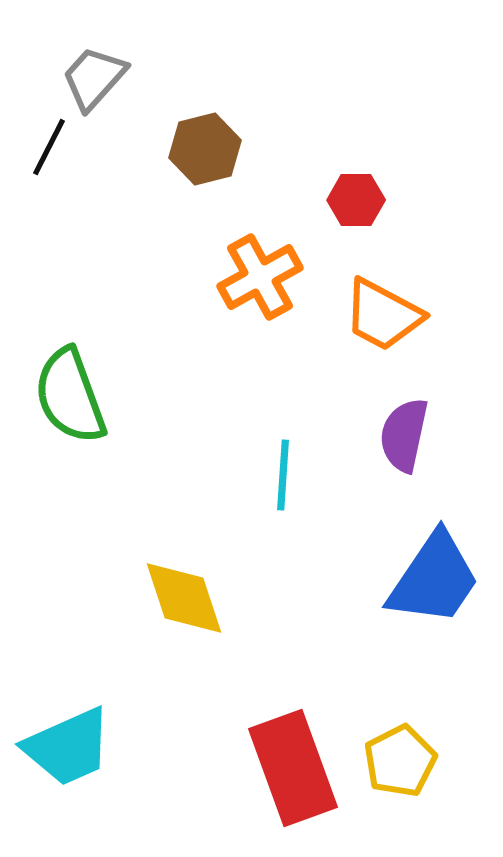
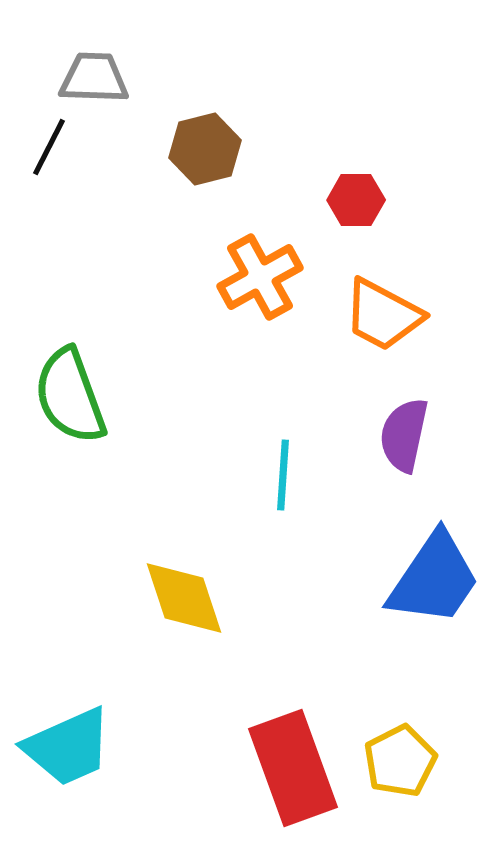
gray trapezoid: rotated 50 degrees clockwise
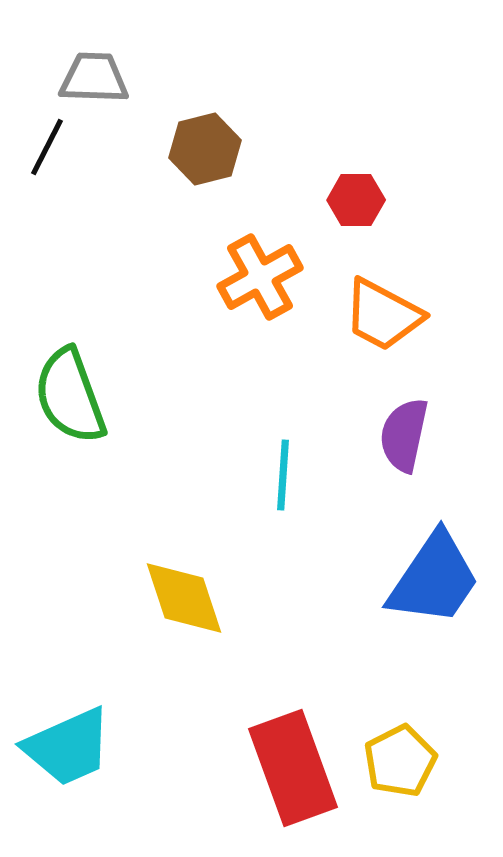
black line: moved 2 px left
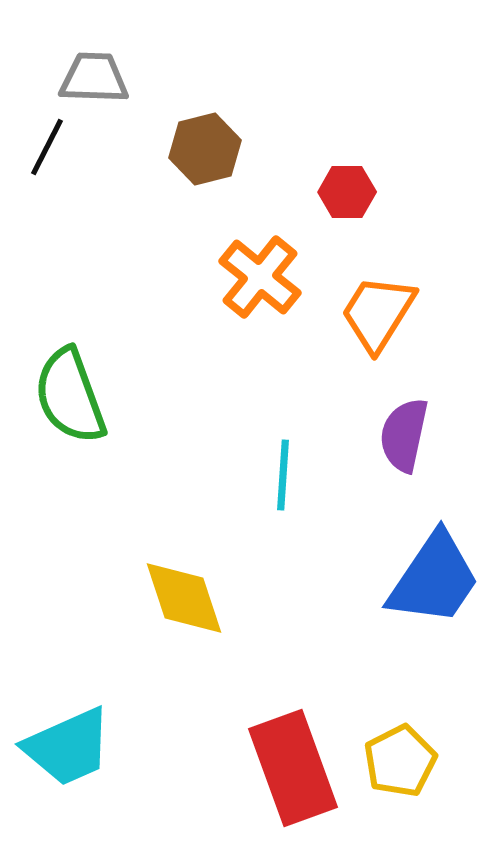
red hexagon: moved 9 px left, 8 px up
orange cross: rotated 22 degrees counterclockwise
orange trapezoid: moved 5 px left, 2 px up; rotated 94 degrees clockwise
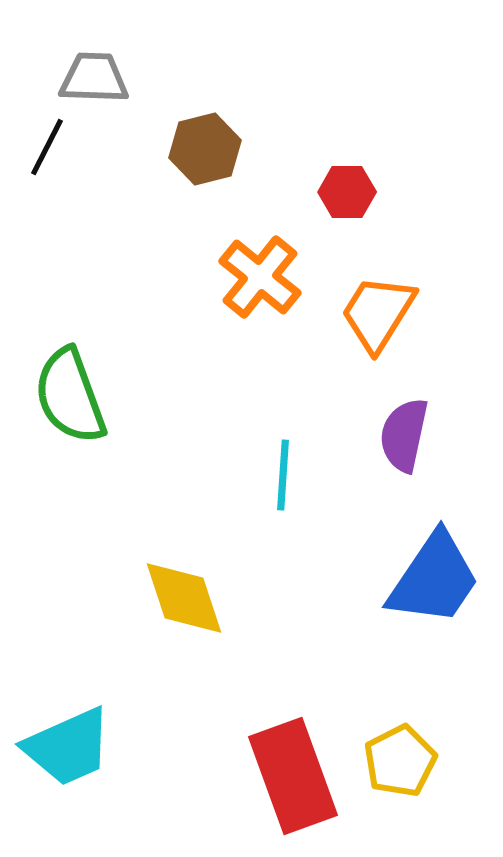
red rectangle: moved 8 px down
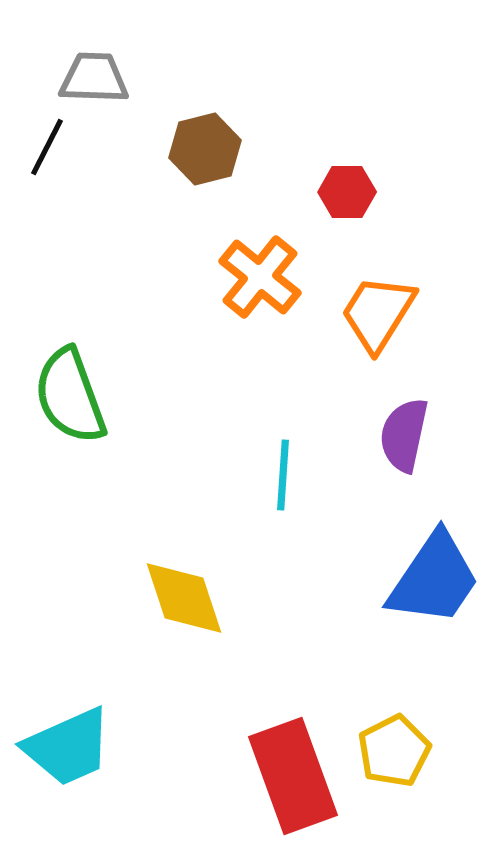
yellow pentagon: moved 6 px left, 10 px up
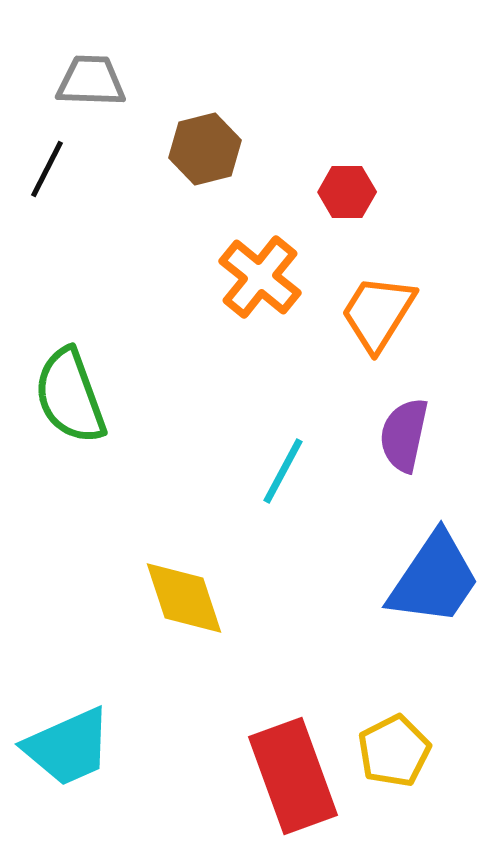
gray trapezoid: moved 3 px left, 3 px down
black line: moved 22 px down
cyan line: moved 4 px up; rotated 24 degrees clockwise
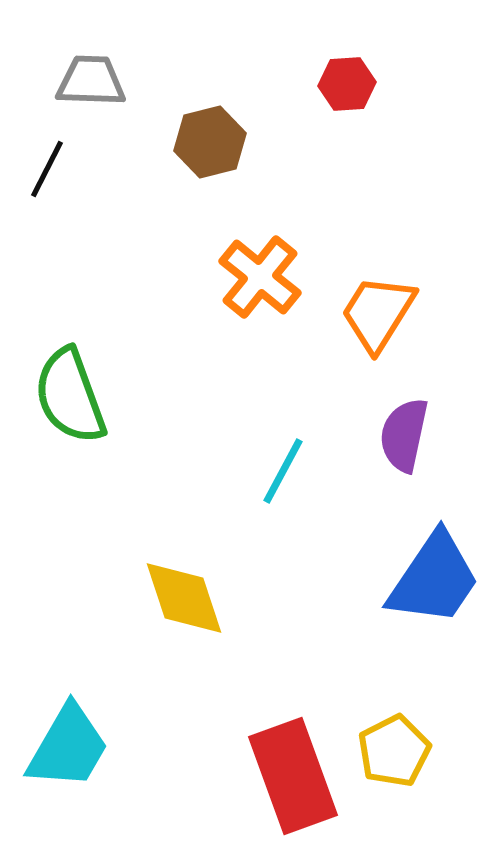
brown hexagon: moved 5 px right, 7 px up
red hexagon: moved 108 px up; rotated 4 degrees counterclockwise
cyan trapezoid: rotated 36 degrees counterclockwise
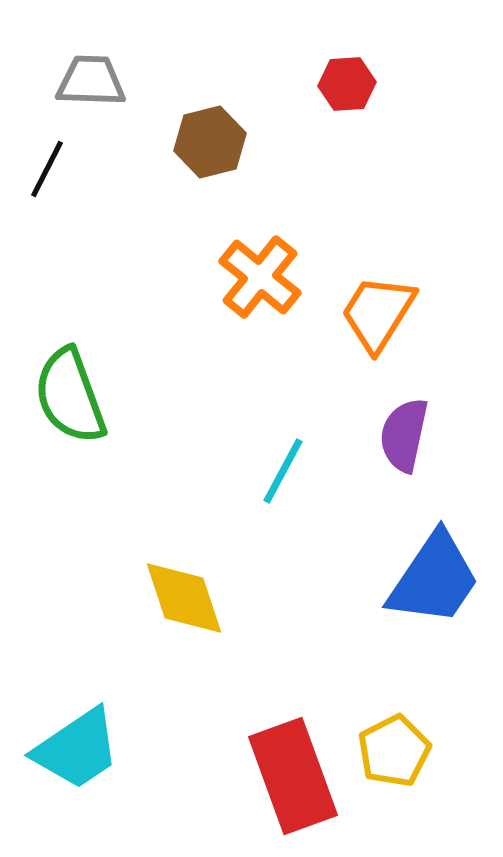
cyan trapezoid: moved 9 px right, 2 px down; rotated 26 degrees clockwise
